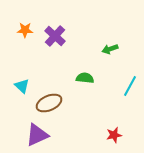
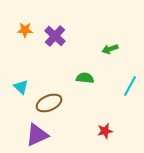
cyan triangle: moved 1 px left, 1 px down
red star: moved 9 px left, 4 px up
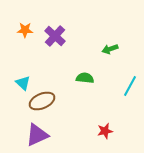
cyan triangle: moved 2 px right, 4 px up
brown ellipse: moved 7 px left, 2 px up
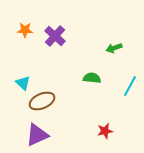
green arrow: moved 4 px right, 1 px up
green semicircle: moved 7 px right
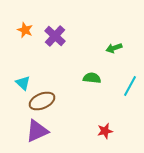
orange star: rotated 21 degrees clockwise
purple triangle: moved 4 px up
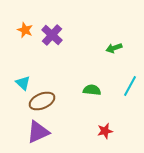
purple cross: moved 3 px left, 1 px up
green semicircle: moved 12 px down
purple triangle: moved 1 px right, 1 px down
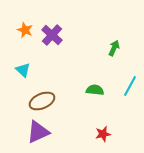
green arrow: rotated 133 degrees clockwise
cyan triangle: moved 13 px up
green semicircle: moved 3 px right
red star: moved 2 px left, 3 px down
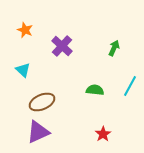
purple cross: moved 10 px right, 11 px down
brown ellipse: moved 1 px down
red star: rotated 21 degrees counterclockwise
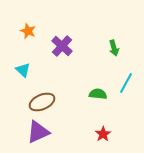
orange star: moved 3 px right, 1 px down
green arrow: rotated 140 degrees clockwise
cyan line: moved 4 px left, 3 px up
green semicircle: moved 3 px right, 4 px down
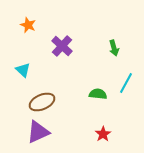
orange star: moved 6 px up
